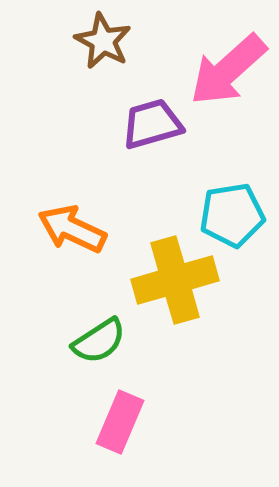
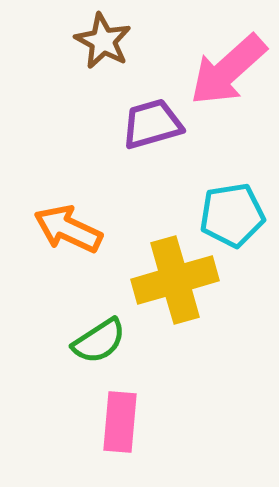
orange arrow: moved 4 px left
pink rectangle: rotated 18 degrees counterclockwise
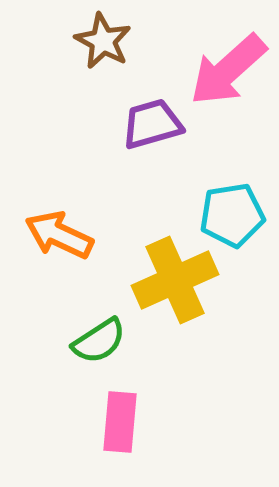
orange arrow: moved 9 px left, 6 px down
yellow cross: rotated 8 degrees counterclockwise
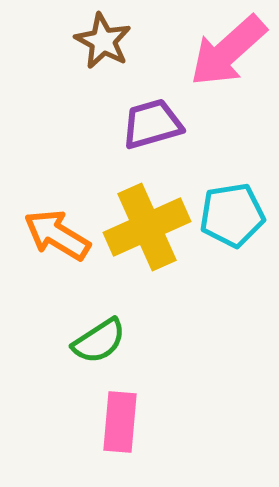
pink arrow: moved 19 px up
orange arrow: moved 2 px left; rotated 6 degrees clockwise
yellow cross: moved 28 px left, 53 px up
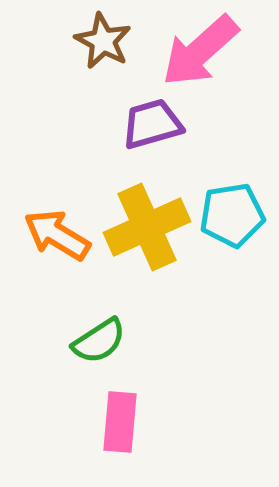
pink arrow: moved 28 px left
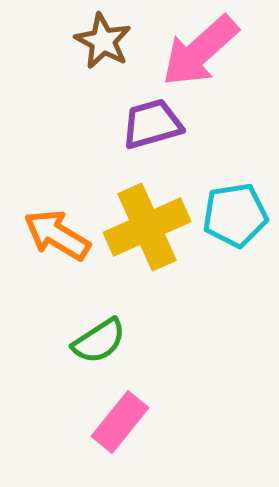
cyan pentagon: moved 3 px right
pink rectangle: rotated 34 degrees clockwise
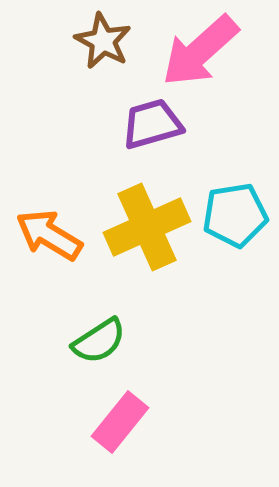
orange arrow: moved 8 px left
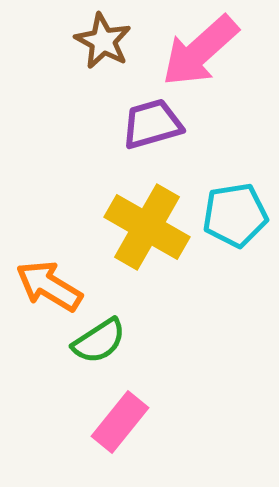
yellow cross: rotated 36 degrees counterclockwise
orange arrow: moved 51 px down
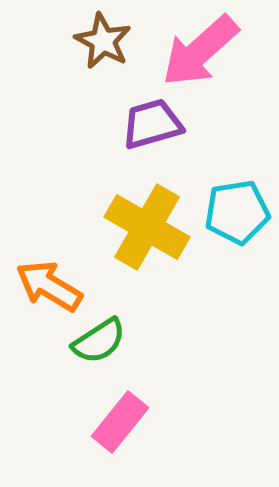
cyan pentagon: moved 2 px right, 3 px up
